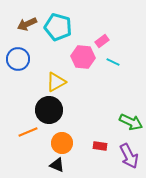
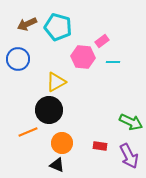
cyan line: rotated 24 degrees counterclockwise
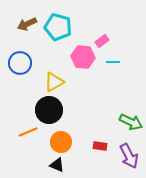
blue circle: moved 2 px right, 4 px down
yellow triangle: moved 2 px left
orange circle: moved 1 px left, 1 px up
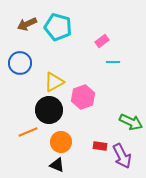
pink hexagon: moved 40 px down; rotated 25 degrees counterclockwise
purple arrow: moved 7 px left
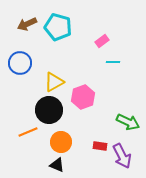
green arrow: moved 3 px left
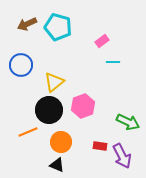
blue circle: moved 1 px right, 2 px down
yellow triangle: rotated 10 degrees counterclockwise
pink hexagon: moved 9 px down
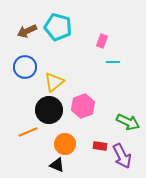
brown arrow: moved 7 px down
pink rectangle: rotated 32 degrees counterclockwise
blue circle: moved 4 px right, 2 px down
orange circle: moved 4 px right, 2 px down
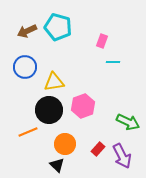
yellow triangle: rotated 30 degrees clockwise
red rectangle: moved 2 px left, 3 px down; rotated 56 degrees counterclockwise
black triangle: rotated 21 degrees clockwise
